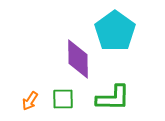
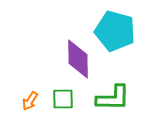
cyan pentagon: rotated 21 degrees counterclockwise
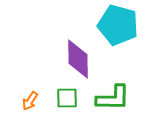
cyan pentagon: moved 3 px right, 6 px up
green square: moved 4 px right, 1 px up
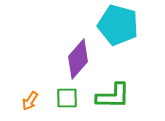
purple diamond: rotated 42 degrees clockwise
green L-shape: moved 2 px up
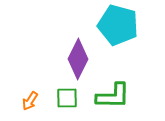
purple diamond: rotated 15 degrees counterclockwise
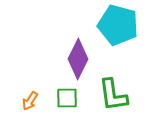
green L-shape: moved 1 px up; rotated 81 degrees clockwise
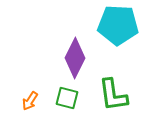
cyan pentagon: rotated 12 degrees counterclockwise
purple diamond: moved 3 px left, 1 px up
green square: rotated 15 degrees clockwise
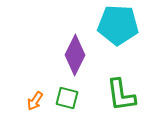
purple diamond: moved 3 px up
green L-shape: moved 8 px right
orange arrow: moved 5 px right
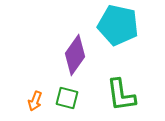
cyan pentagon: rotated 9 degrees clockwise
purple diamond: rotated 9 degrees clockwise
orange arrow: rotated 12 degrees counterclockwise
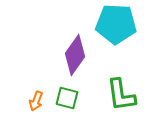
cyan pentagon: moved 2 px left, 1 px up; rotated 9 degrees counterclockwise
orange arrow: moved 1 px right
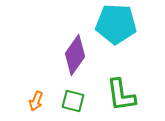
green square: moved 6 px right, 3 px down
